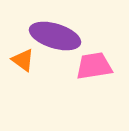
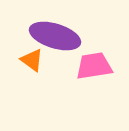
orange triangle: moved 9 px right
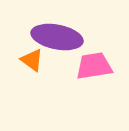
purple ellipse: moved 2 px right, 1 px down; rotated 6 degrees counterclockwise
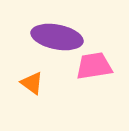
orange triangle: moved 23 px down
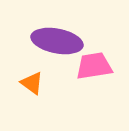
purple ellipse: moved 4 px down
